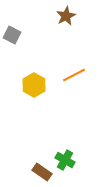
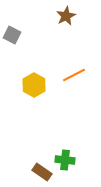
green cross: rotated 24 degrees counterclockwise
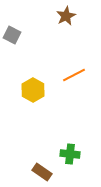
yellow hexagon: moved 1 px left, 5 px down
green cross: moved 5 px right, 6 px up
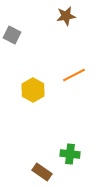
brown star: rotated 18 degrees clockwise
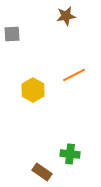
gray square: moved 1 px up; rotated 30 degrees counterclockwise
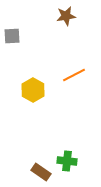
gray square: moved 2 px down
green cross: moved 3 px left, 7 px down
brown rectangle: moved 1 px left
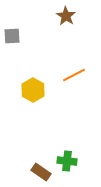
brown star: rotated 30 degrees counterclockwise
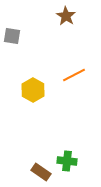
gray square: rotated 12 degrees clockwise
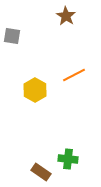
yellow hexagon: moved 2 px right
green cross: moved 1 px right, 2 px up
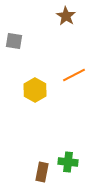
gray square: moved 2 px right, 5 px down
green cross: moved 3 px down
brown rectangle: moved 1 px right; rotated 66 degrees clockwise
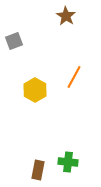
gray square: rotated 30 degrees counterclockwise
orange line: moved 2 px down; rotated 35 degrees counterclockwise
brown rectangle: moved 4 px left, 2 px up
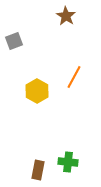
yellow hexagon: moved 2 px right, 1 px down
